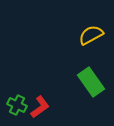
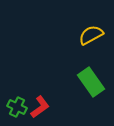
green cross: moved 2 px down
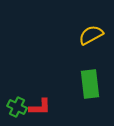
green rectangle: moved 1 px left, 2 px down; rotated 28 degrees clockwise
red L-shape: rotated 35 degrees clockwise
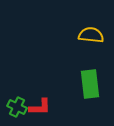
yellow semicircle: rotated 35 degrees clockwise
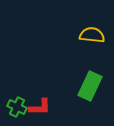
yellow semicircle: moved 1 px right
green rectangle: moved 2 px down; rotated 32 degrees clockwise
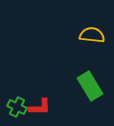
green rectangle: rotated 56 degrees counterclockwise
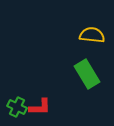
green rectangle: moved 3 px left, 12 px up
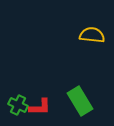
green rectangle: moved 7 px left, 27 px down
green cross: moved 1 px right, 2 px up
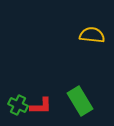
red L-shape: moved 1 px right, 1 px up
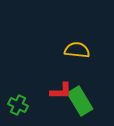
yellow semicircle: moved 15 px left, 15 px down
red L-shape: moved 20 px right, 15 px up
